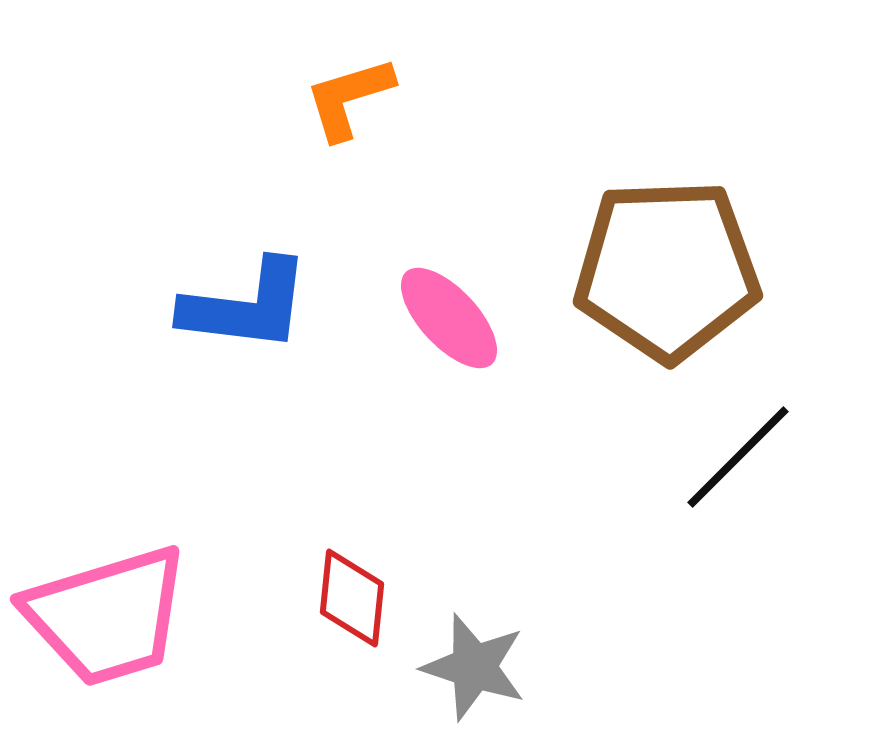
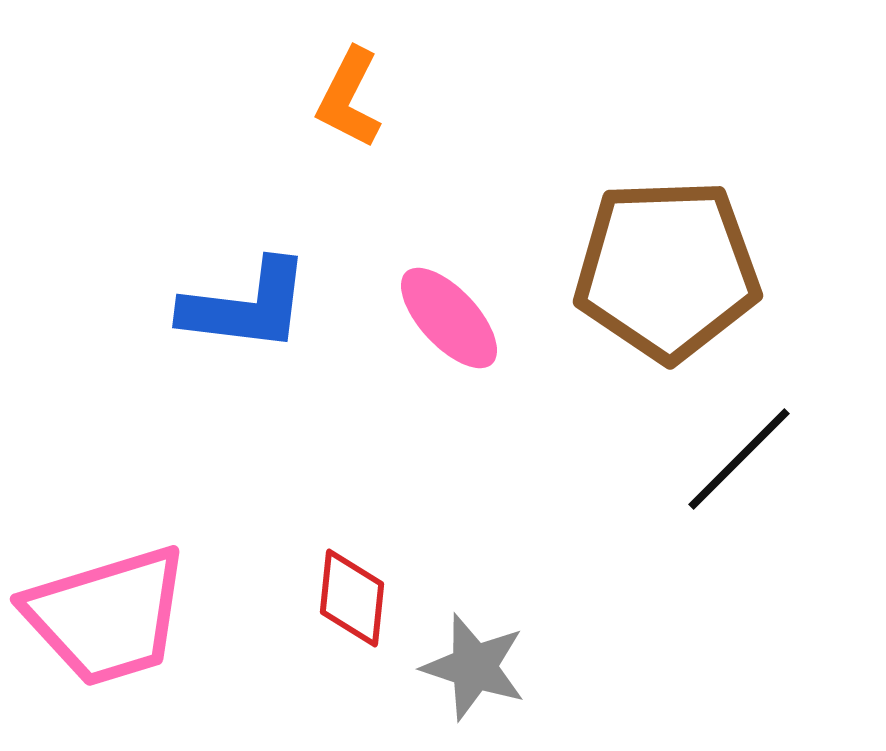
orange L-shape: rotated 46 degrees counterclockwise
black line: moved 1 px right, 2 px down
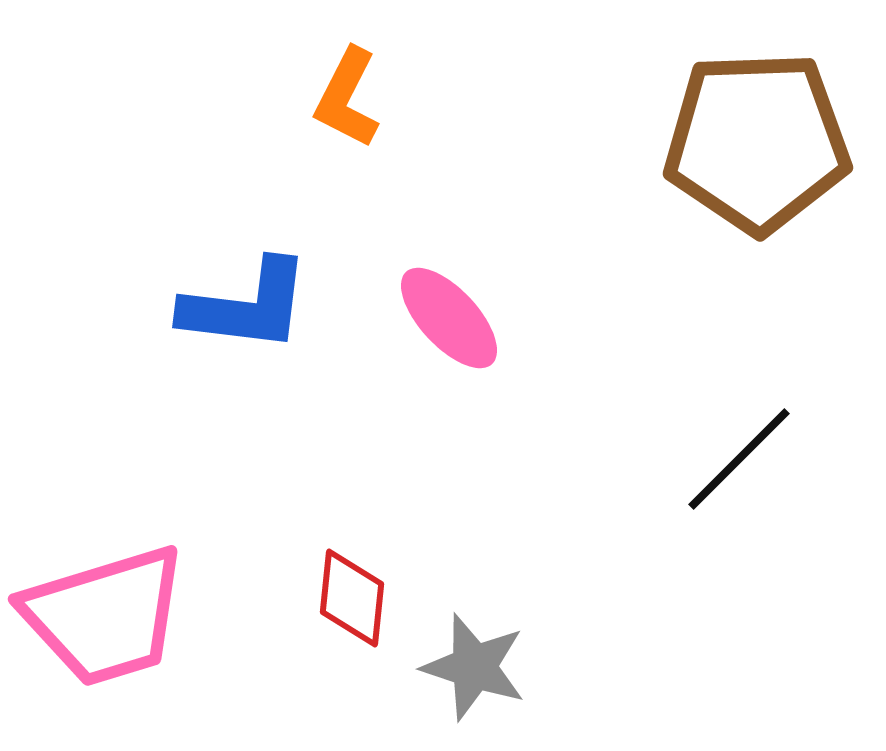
orange L-shape: moved 2 px left
brown pentagon: moved 90 px right, 128 px up
pink trapezoid: moved 2 px left
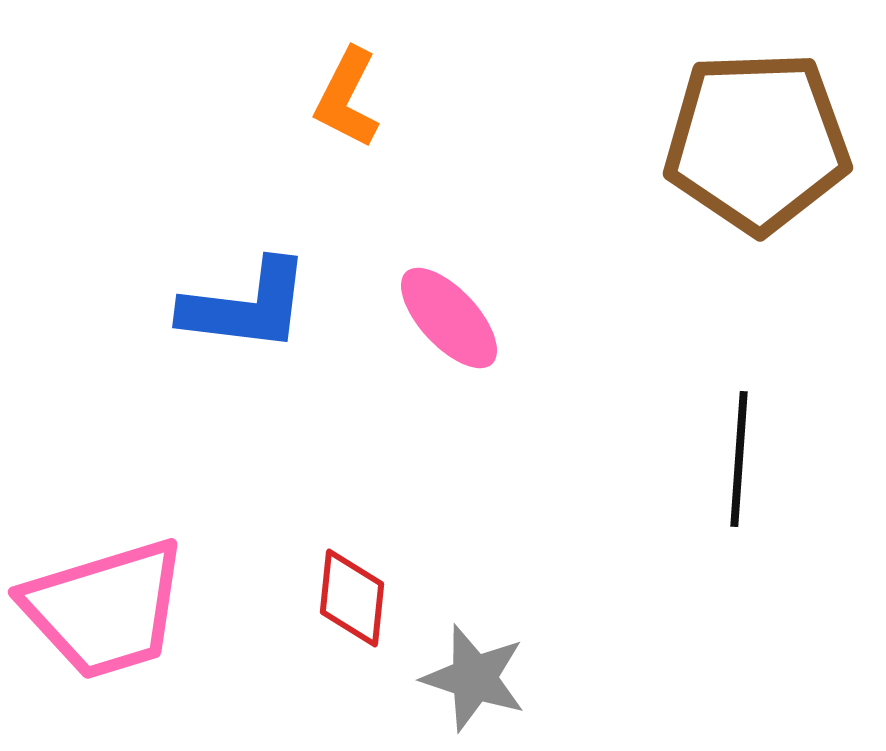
black line: rotated 41 degrees counterclockwise
pink trapezoid: moved 7 px up
gray star: moved 11 px down
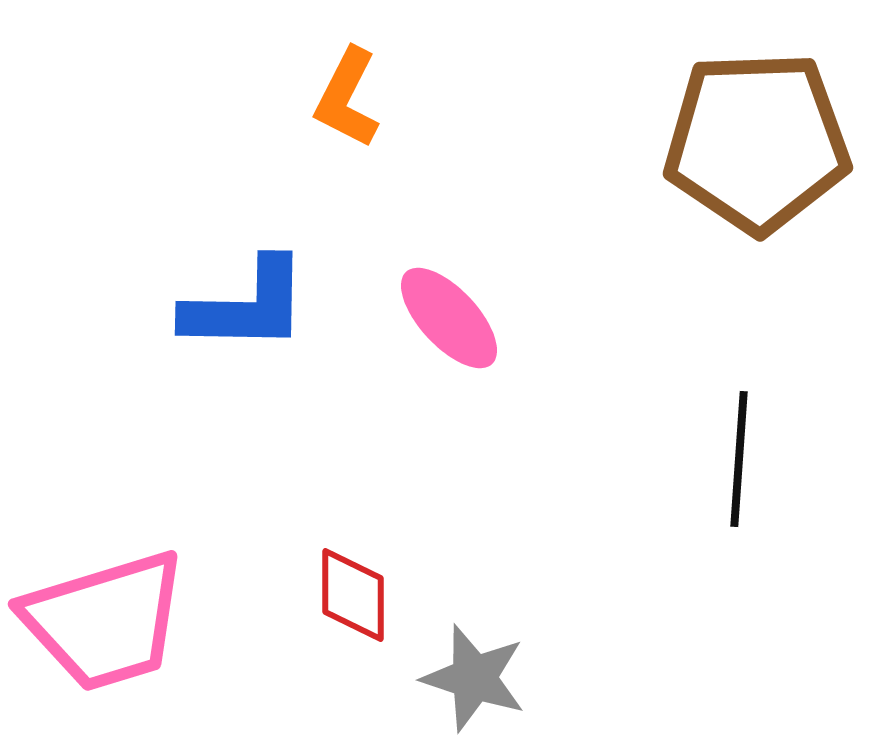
blue L-shape: rotated 6 degrees counterclockwise
red diamond: moved 1 px right, 3 px up; rotated 6 degrees counterclockwise
pink trapezoid: moved 12 px down
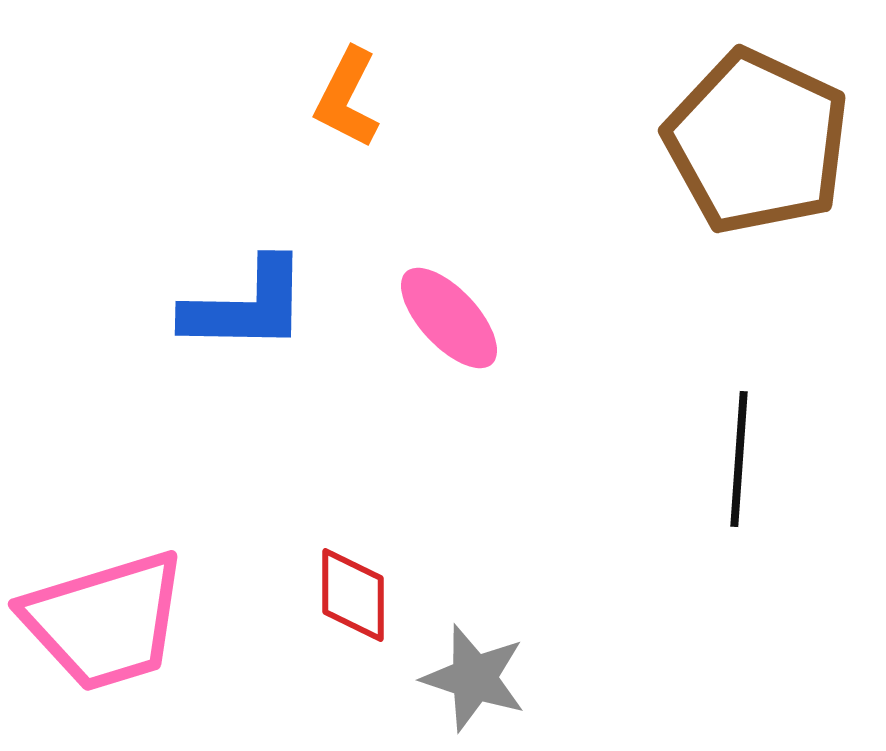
brown pentagon: rotated 27 degrees clockwise
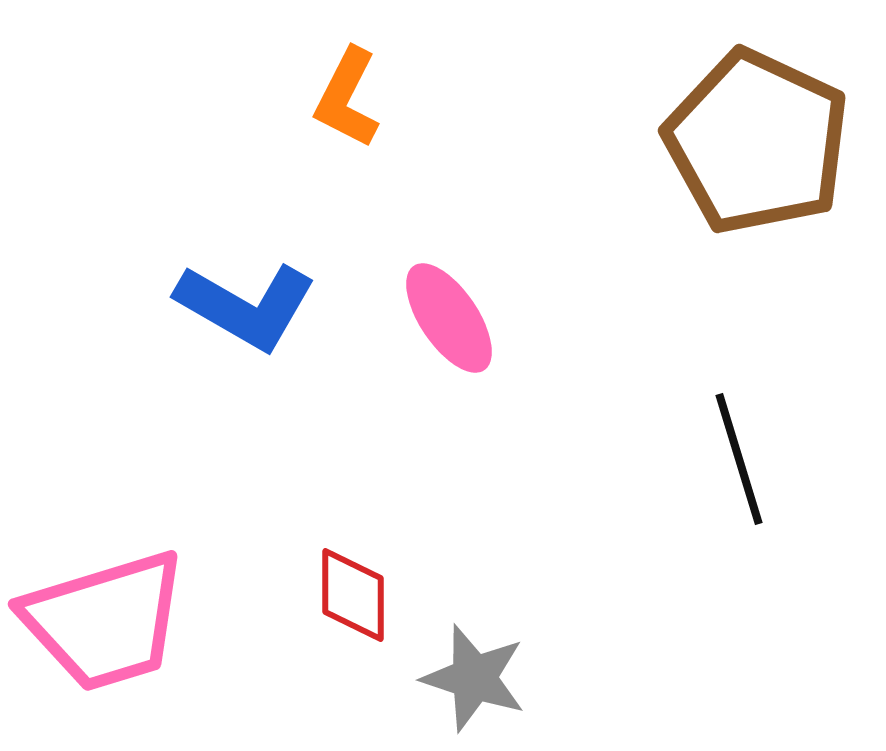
blue L-shape: rotated 29 degrees clockwise
pink ellipse: rotated 9 degrees clockwise
black line: rotated 21 degrees counterclockwise
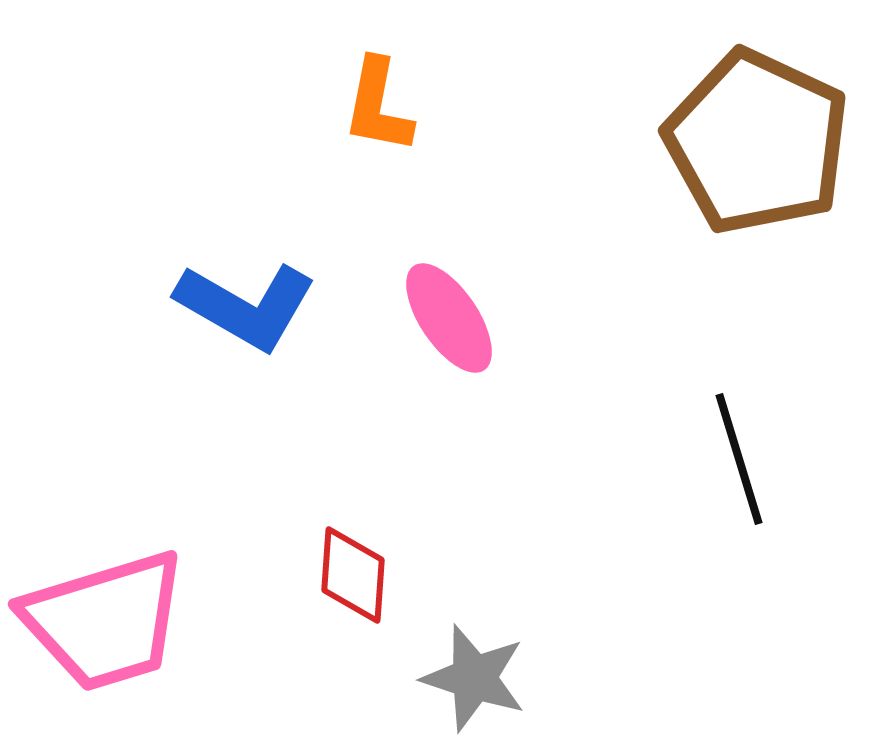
orange L-shape: moved 31 px right, 8 px down; rotated 16 degrees counterclockwise
red diamond: moved 20 px up; rotated 4 degrees clockwise
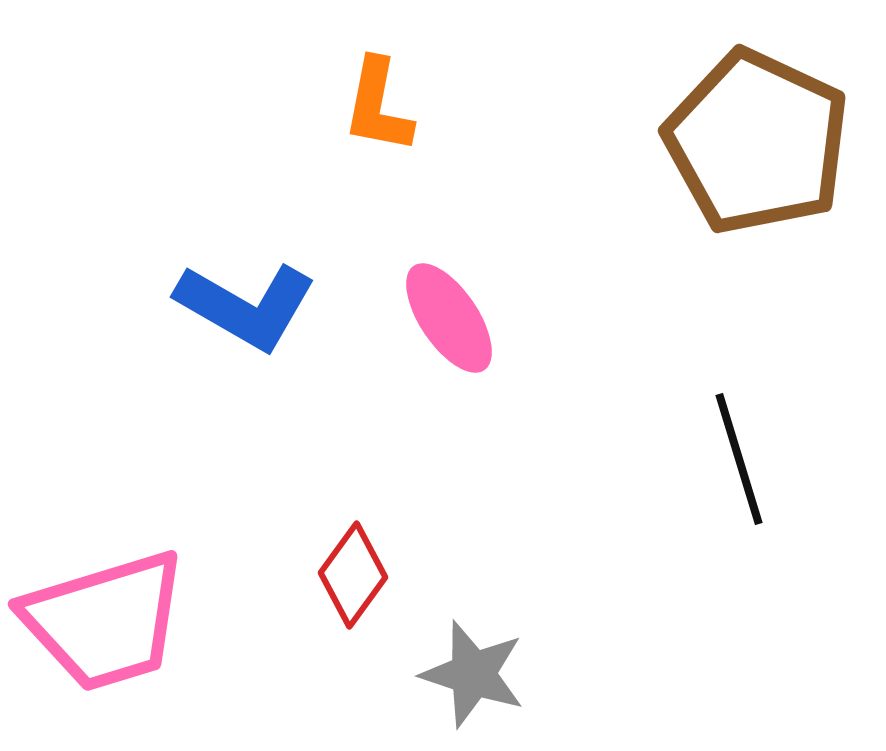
red diamond: rotated 32 degrees clockwise
gray star: moved 1 px left, 4 px up
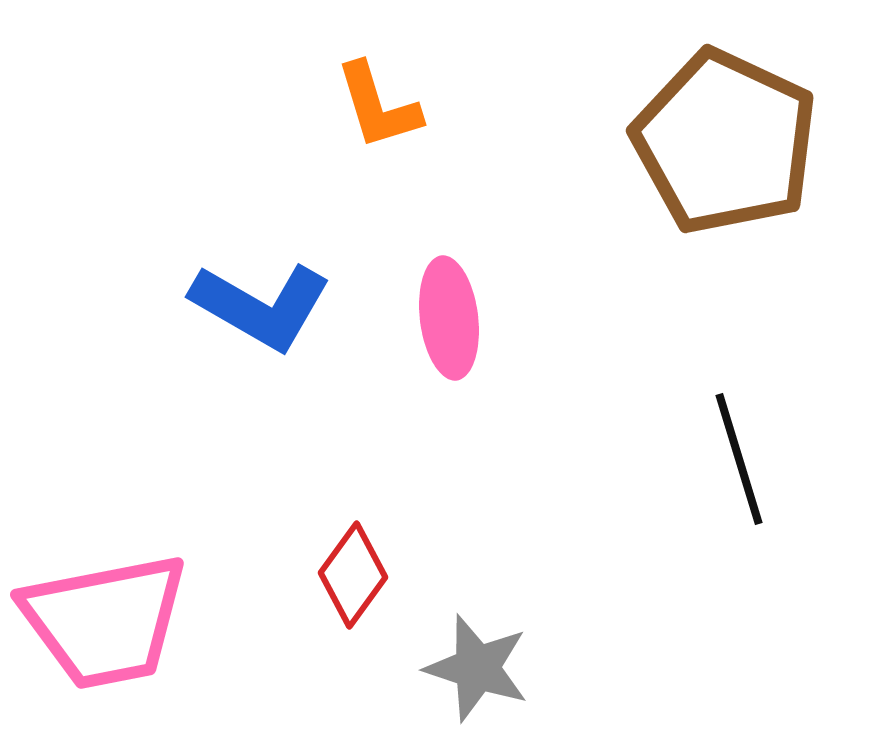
orange L-shape: rotated 28 degrees counterclockwise
brown pentagon: moved 32 px left
blue L-shape: moved 15 px right
pink ellipse: rotated 27 degrees clockwise
pink trapezoid: rotated 6 degrees clockwise
gray star: moved 4 px right, 6 px up
